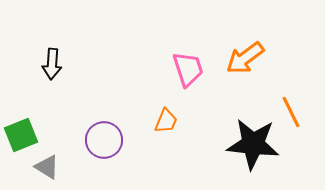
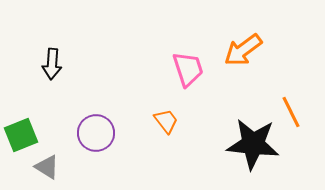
orange arrow: moved 2 px left, 8 px up
orange trapezoid: rotated 60 degrees counterclockwise
purple circle: moved 8 px left, 7 px up
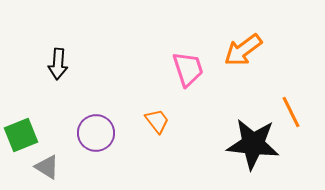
black arrow: moved 6 px right
orange trapezoid: moved 9 px left
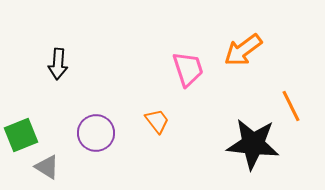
orange line: moved 6 px up
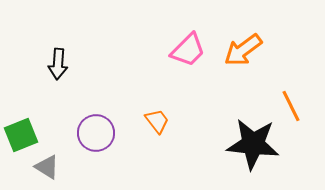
pink trapezoid: moved 19 px up; rotated 63 degrees clockwise
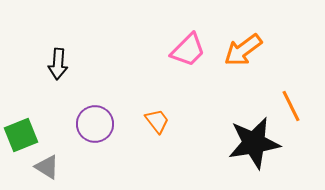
purple circle: moved 1 px left, 9 px up
black star: moved 1 px right, 1 px up; rotated 16 degrees counterclockwise
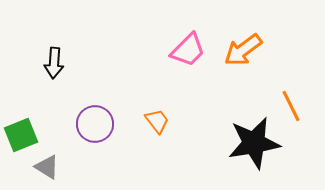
black arrow: moved 4 px left, 1 px up
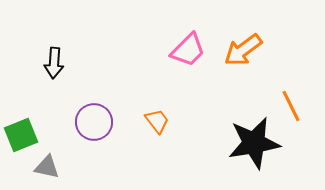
purple circle: moved 1 px left, 2 px up
gray triangle: rotated 20 degrees counterclockwise
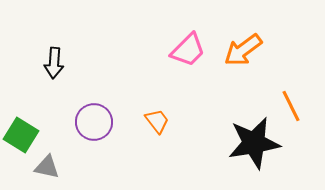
green square: rotated 36 degrees counterclockwise
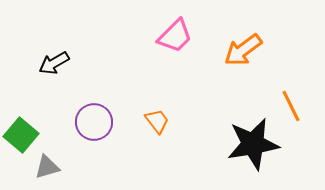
pink trapezoid: moved 13 px left, 14 px up
black arrow: rotated 56 degrees clockwise
green square: rotated 8 degrees clockwise
black star: moved 1 px left, 1 px down
gray triangle: rotated 28 degrees counterclockwise
